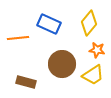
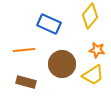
yellow diamond: moved 1 px right, 7 px up
orange line: moved 6 px right, 12 px down
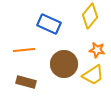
brown circle: moved 2 px right
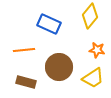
brown circle: moved 5 px left, 3 px down
yellow trapezoid: moved 3 px down
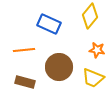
yellow trapezoid: rotated 55 degrees clockwise
brown rectangle: moved 1 px left
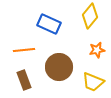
orange star: rotated 21 degrees counterclockwise
yellow trapezoid: moved 4 px down
brown rectangle: moved 1 px left, 2 px up; rotated 54 degrees clockwise
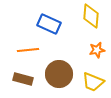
yellow diamond: moved 1 px right; rotated 35 degrees counterclockwise
orange line: moved 4 px right
brown circle: moved 7 px down
brown rectangle: moved 1 px left, 1 px up; rotated 54 degrees counterclockwise
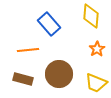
blue rectangle: rotated 25 degrees clockwise
orange star: moved 1 px up; rotated 21 degrees counterclockwise
yellow trapezoid: moved 3 px right, 1 px down
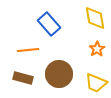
yellow diamond: moved 4 px right, 2 px down; rotated 15 degrees counterclockwise
brown rectangle: moved 1 px up
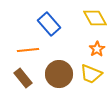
yellow diamond: rotated 20 degrees counterclockwise
brown rectangle: rotated 36 degrees clockwise
yellow trapezoid: moved 5 px left, 9 px up
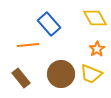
orange line: moved 5 px up
brown circle: moved 2 px right
brown rectangle: moved 2 px left
